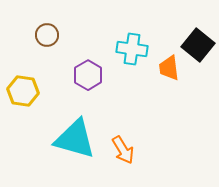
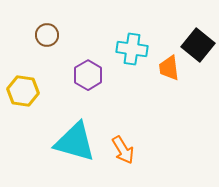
cyan triangle: moved 3 px down
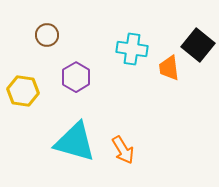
purple hexagon: moved 12 px left, 2 px down
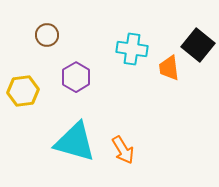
yellow hexagon: rotated 16 degrees counterclockwise
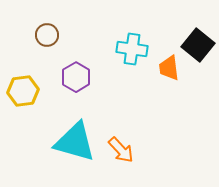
orange arrow: moved 2 px left; rotated 12 degrees counterclockwise
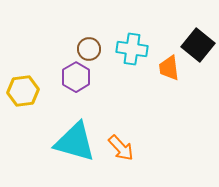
brown circle: moved 42 px right, 14 px down
orange arrow: moved 2 px up
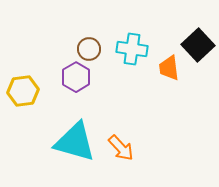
black square: rotated 8 degrees clockwise
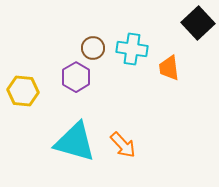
black square: moved 22 px up
brown circle: moved 4 px right, 1 px up
yellow hexagon: rotated 12 degrees clockwise
orange arrow: moved 2 px right, 3 px up
